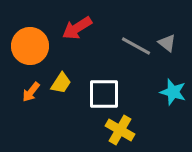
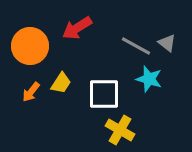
cyan star: moved 24 px left, 13 px up
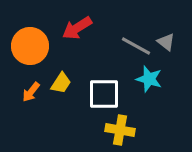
gray triangle: moved 1 px left, 1 px up
yellow cross: rotated 20 degrees counterclockwise
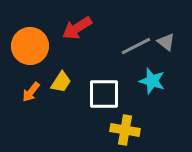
gray line: rotated 56 degrees counterclockwise
cyan star: moved 3 px right, 2 px down
yellow trapezoid: moved 1 px up
yellow cross: moved 5 px right
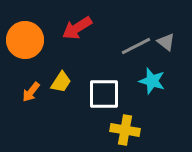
orange circle: moved 5 px left, 6 px up
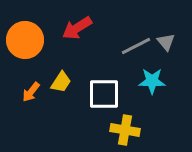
gray triangle: rotated 12 degrees clockwise
cyan star: rotated 16 degrees counterclockwise
